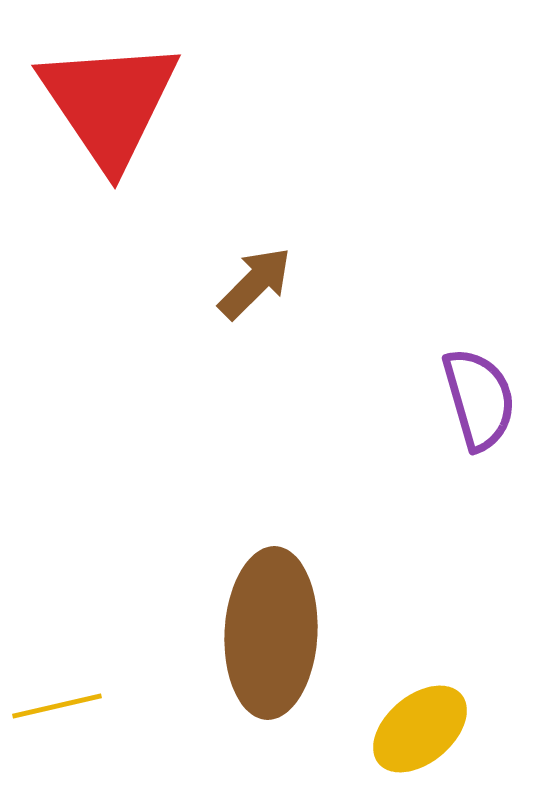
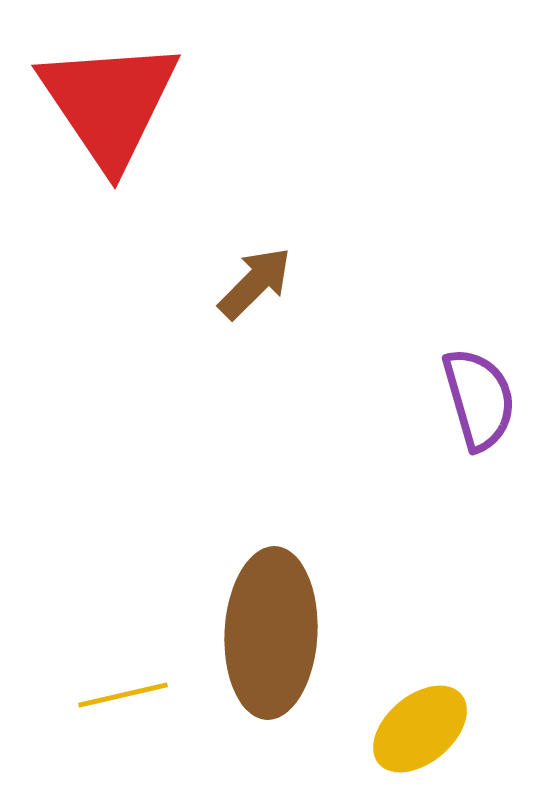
yellow line: moved 66 px right, 11 px up
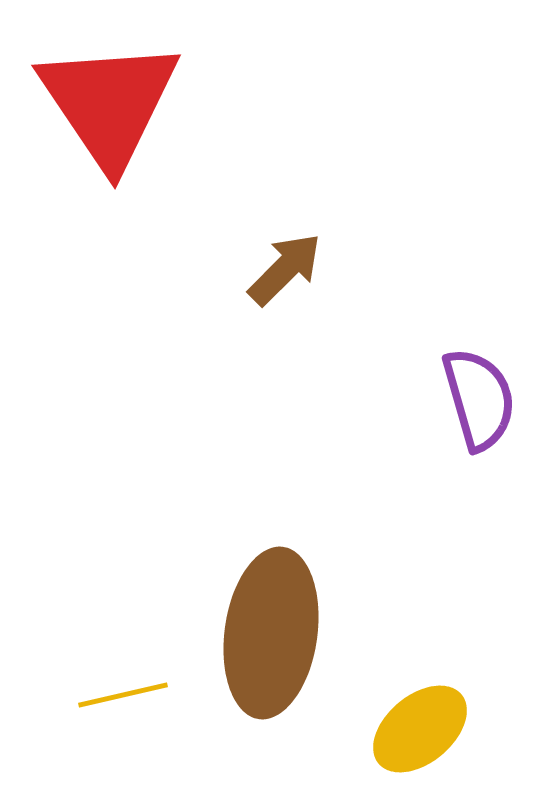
brown arrow: moved 30 px right, 14 px up
brown ellipse: rotated 5 degrees clockwise
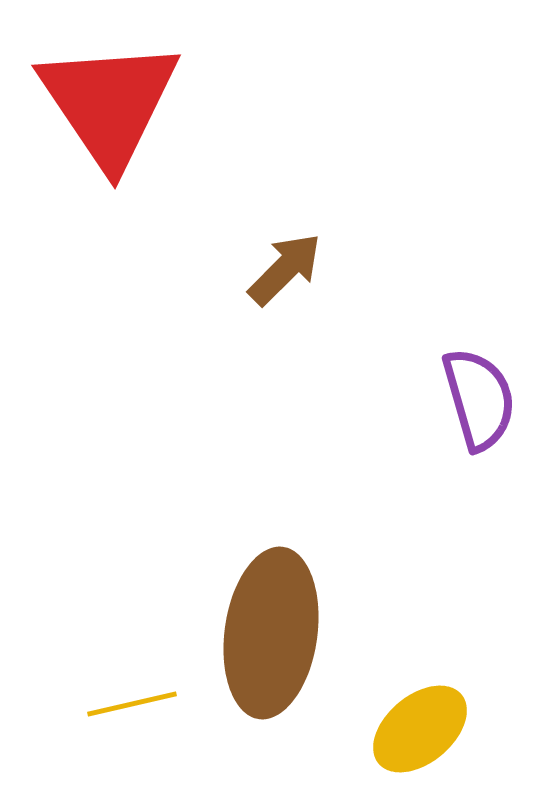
yellow line: moved 9 px right, 9 px down
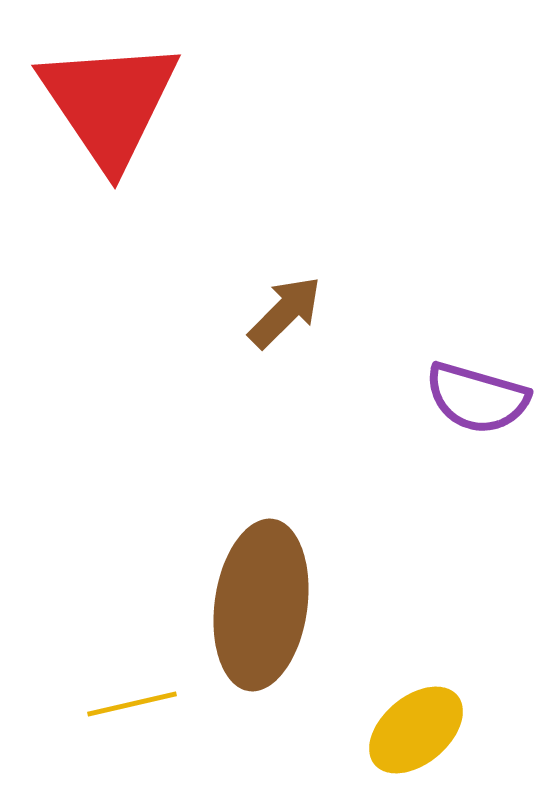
brown arrow: moved 43 px down
purple semicircle: moved 2 px left, 1 px up; rotated 122 degrees clockwise
brown ellipse: moved 10 px left, 28 px up
yellow ellipse: moved 4 px left, 1 px down
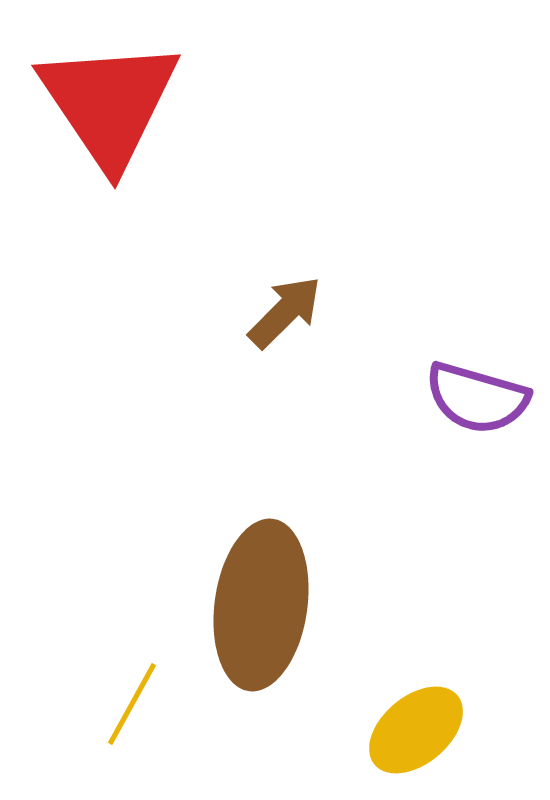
yellow line: rotated 48 degrees counterclockwise
